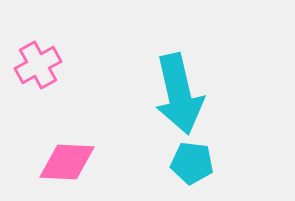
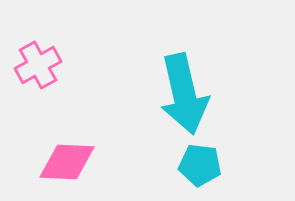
cyan arrow: moved 5 px right
cyan pentagon: moved 8 px right, 2 px down
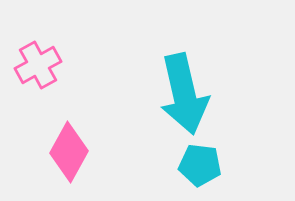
pink diamond: moved 2 px right, 10 px up; rotated 64 degrees counterclockwise
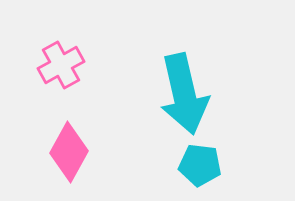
pink cross: moved 23 px right
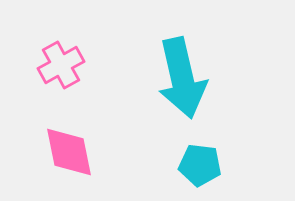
cyan arrow: moved 2 px left, 16 px up
pink diamond: rotated 40 degrees counterclockwise
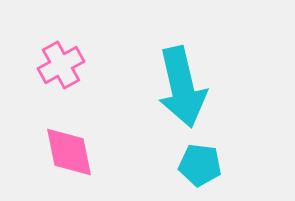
cyan arrow: moved 9 px down
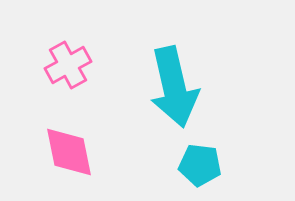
pink cross: moved 7 px right
cyan arrow: moved 8 px left
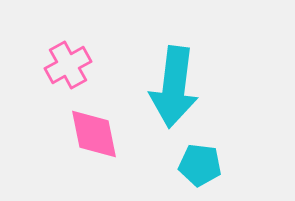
cyan arrow: rotated 20 degrees clockwise
pink diamond: moved 25 px right, 18 px up
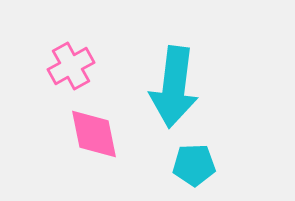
pink cross: moved 3 px right, 1 px down
cyan pentagon: moved 6 px left; rotated 9 degrees counterclockwise
